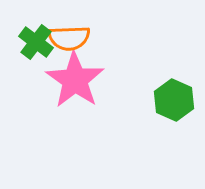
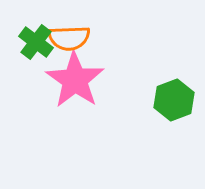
green hexagon: rotated 15 degrees clockwise
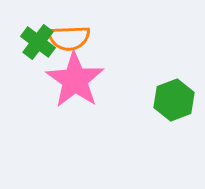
green cross: moved 2 px right
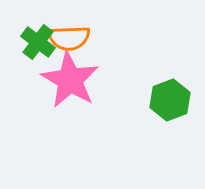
pink star: moved 5 px left; rotated 4 degrees counterclockwise
green hexagon: moved 4 px left
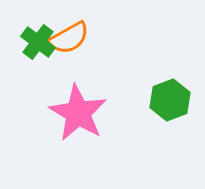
orange semicircle: rotated 27 degrees counterclockwise
pink star: moved 8 px right, 33 px down
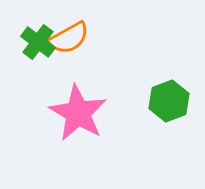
green hexagon: moved 1 px left, 1 px down
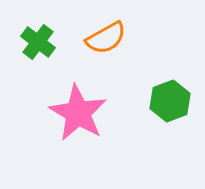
orange semicircle: moved 37 px right
green hexagon: moved 1 px right
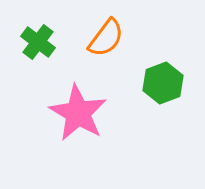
orange semicircle: rotated 24 degrees counterclockwise
green hexagon: moved 7 px left, 18 px up
